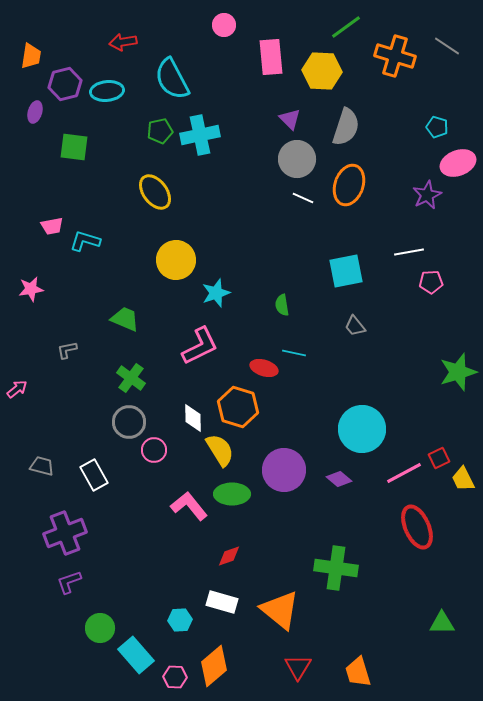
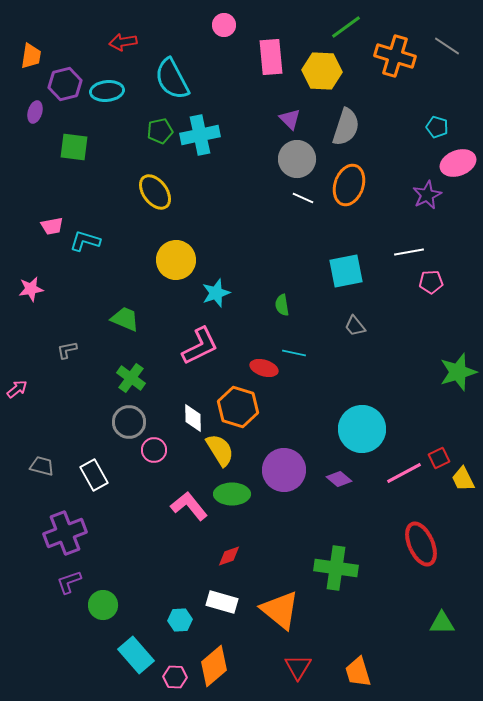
red ellipse at (417, 527): moved 4 px right, 17 px down
green circle at (100, 628): moved 3 px right, 23 px up
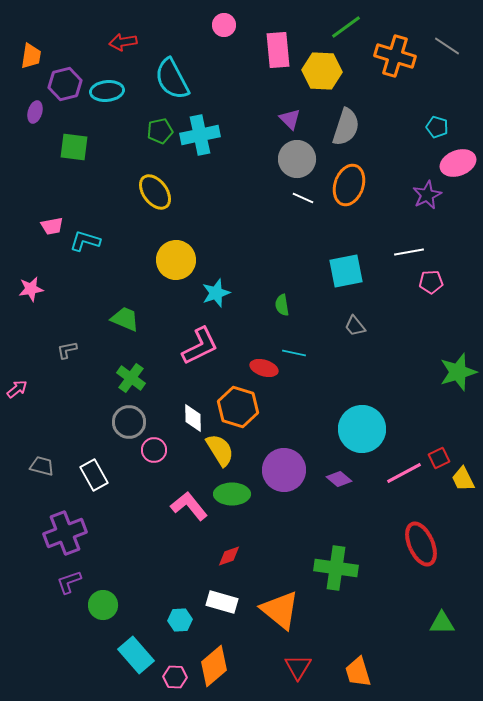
pink rectangle at (271, 57): moved 7 px right, 7 px up
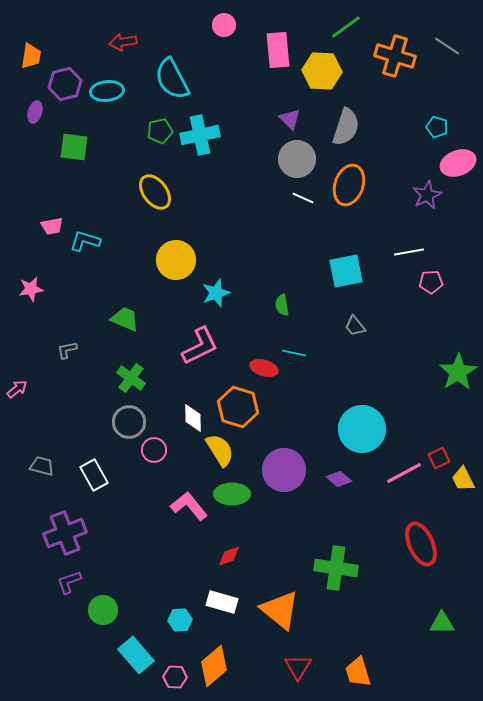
green star at (458, 372): rotated 15 degrees counterclockwise
green circle at (103, 605): moved 5 px down
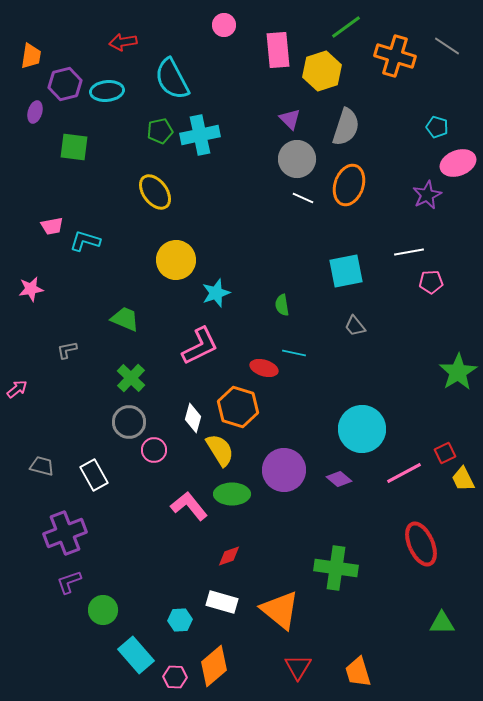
yellow hexagon at (322, 71): rotated 21 degrees counterclockwise
green cross at (131, 378): rotated 8 degrees clockwise
white diamond at (193, 418): rotated 16 degrees clockwise
red square at (439, 458): moved 6 px right, 5 px up
